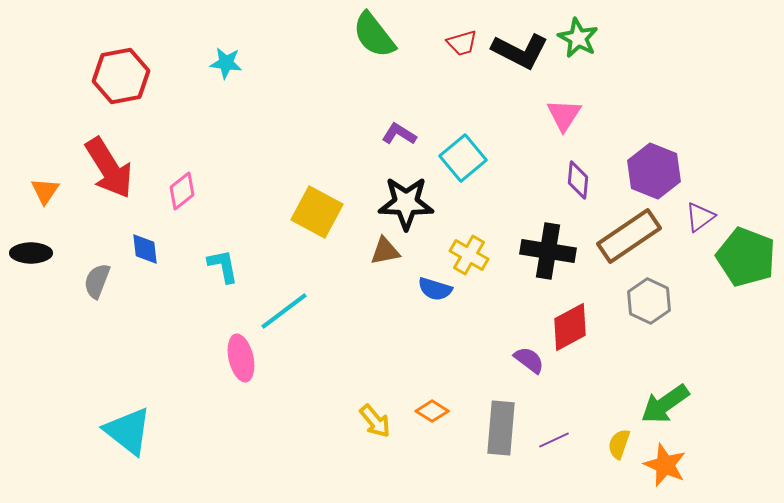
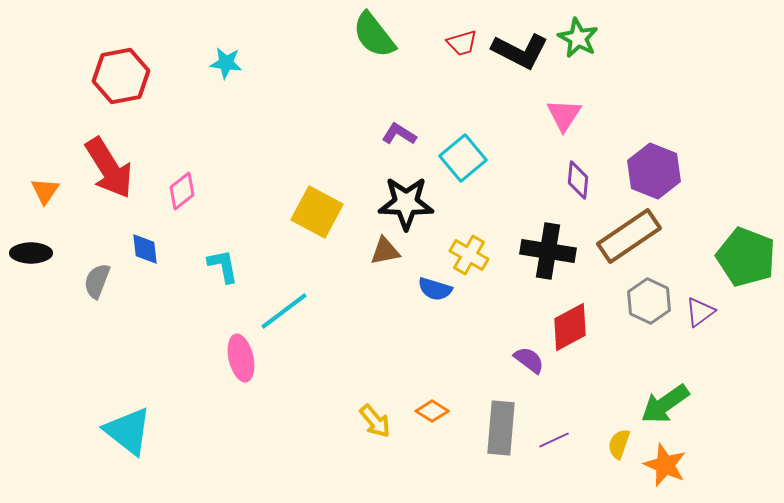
purple triangle: moved 95 px down
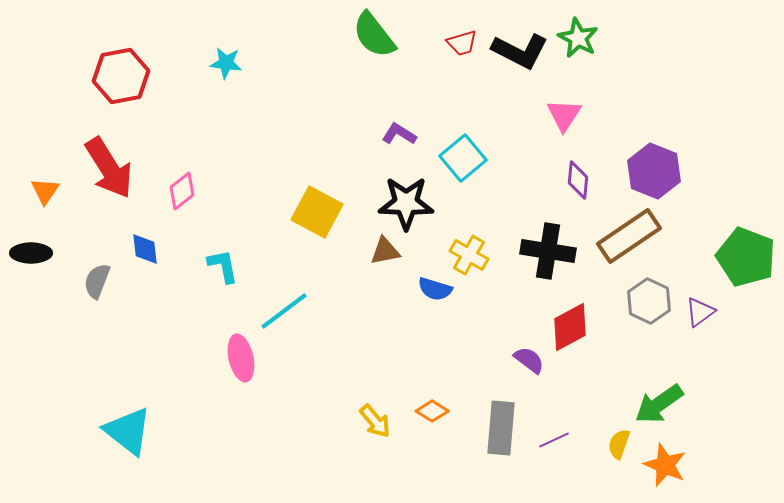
green arrow: moved 6 px left
